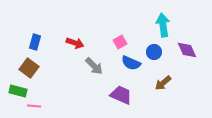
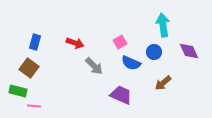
purple diamond: moved 2 px right, 1 px down
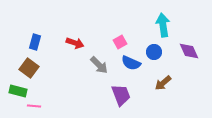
gray arrow: moved 5 px right, 1 px up
purple trapezoid: rotated 45 degrees clockwise
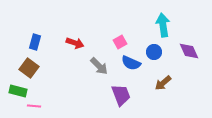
gray arrow: moved 1 px down
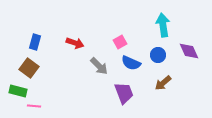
blue circle: moved 4 px right, 3 px down
purple trapezoid: moved 3 px right, 2 px up
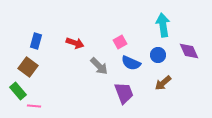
blue rectangle: moved 1 px right, 1 px up
brown square: moved 1 px left, 1 px up
green rectangle: rotated 36 degrees clockwise
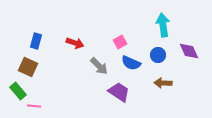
brown square: rotated 12 degrees counterclockwise
brown arrow: rotated 42 degrees clockwise
purple trapezoid: moved 5 px left, 1 px up; rotated 35 degrees counterclockwise
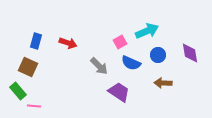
cyan arrow: moved 16 px left, 6 px down; rotated 75 degrees clockwise
red arrow: moved 7 px left
purple diamond: moved 1 px right, 2 px down; rotated 15 degrees clockwise
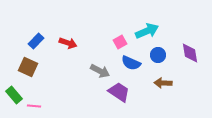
blue rectangle: rotated 28 degrees clockwise
gray arrow: moved 1 px right, 5 px down; rotated 18 degrees counterclockwise
green rectangle: moved 4 px left, 4 px down
